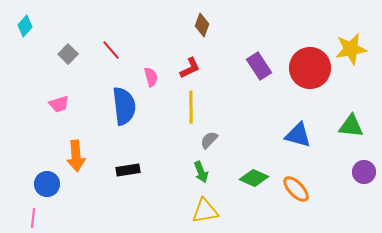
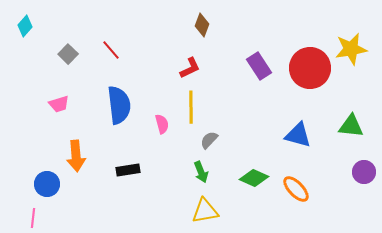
pink semicircle: moved 11 px right, 47 px down
blue semicircle: moved 5 px left, 1 px up
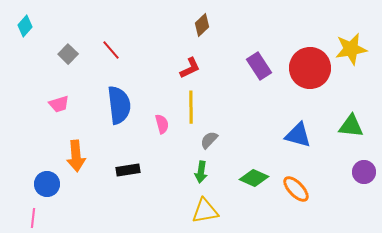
brown diamond: rotated 25 degrees clockwise
green arrow: rotated 30 degrees clockwise
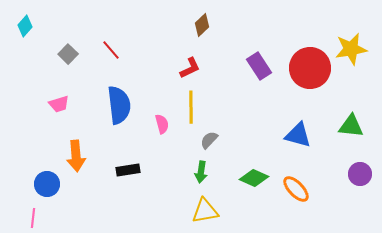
purple circle: moved 4 px left, 2 px down
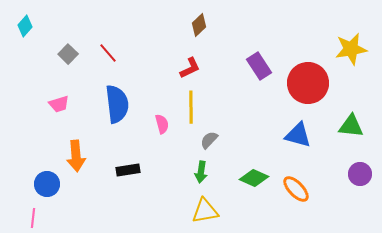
brown diamond: moved 3 px left
red line: moved 3 px left, 3 px down
red circle: moved 2 px left, 15 px down
blue semicircle: moved 2 px left, 1 px up
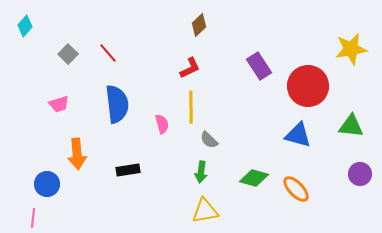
red circle: moved 3 px down
gray semicircle: rotated 90 degrees counterclockwise
orange arrow: moved 1 px right, 2 px up
green diamond: rotated 8 degrees counterclockwise
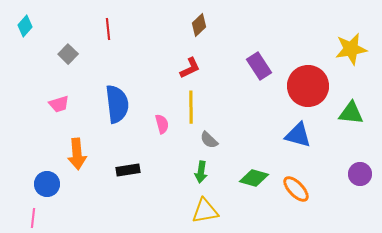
red line: moved 24 px up; rotated 35 degrees clockwise
green triangle: moved 13 px up
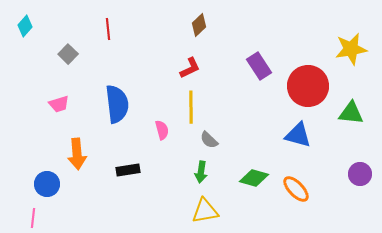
pink semicircle: moved 6 px down
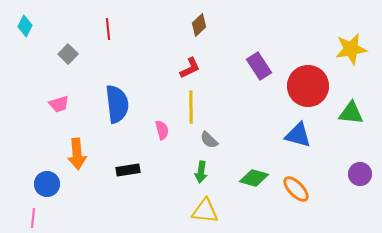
cyan diamond: rotated 15 degrees counterclockwise
yellow triangle: rotated 16 degrees clockwise
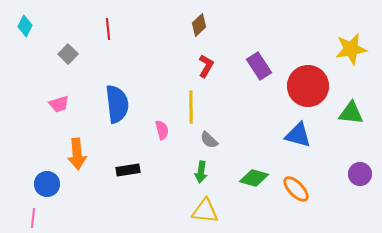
red L-shape: moved 16 px right, 2 px up; rotated 35 degrees counterclockwise
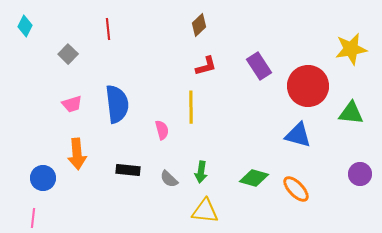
red L-shape: rotated 45 degrees clockwise
pink trapezoid: moved 13 px right
gray semicircle: moved 40 px left, 39 px down
black rectangle: rotated 15 degrees clockwise
blue circle: moved 4 px left, 6 px up
